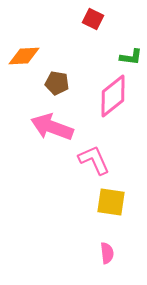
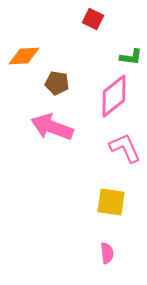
pink diamond: moved 1 px right
pink L-shape: moved 31 px right, 12 px up
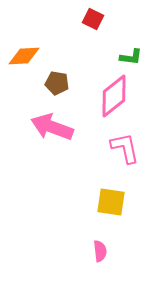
pink L-shape: rotated 12 degrees clockwise
pink semicircle: moved 7 px left, 2 px up
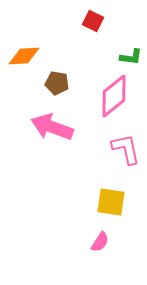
red square: moved 2 px down
pink L-shape: moved 1 px right, 1 px down
pink semicircle: moved 9 px up; rotated 40 degrees clockwise
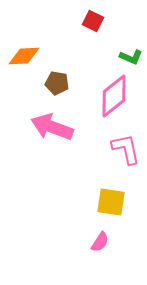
green L-shape: rotated 15 degrees clockwise
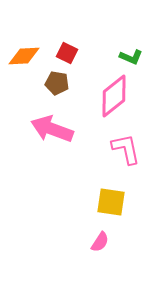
red square: moved 26 px left, 32 px down
pink arrow: moved 2 px down
